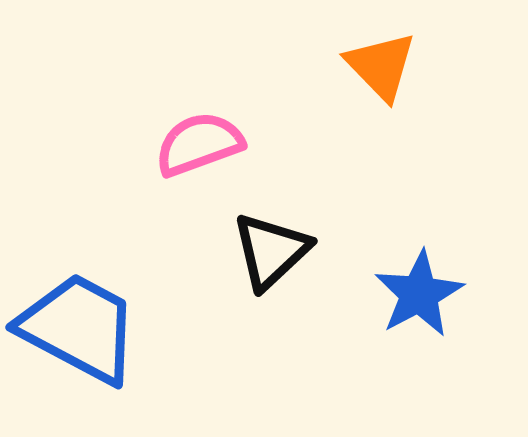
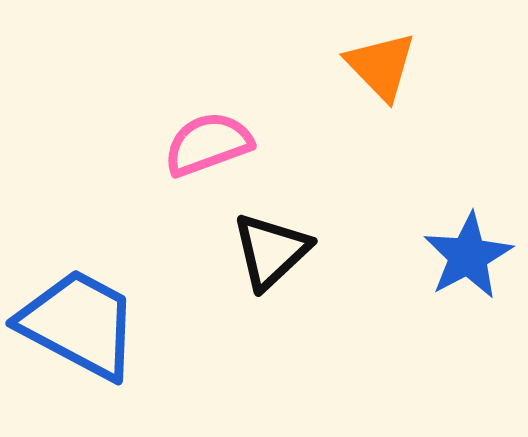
pink semicircle: moved 9 px right
blue star: moved 49 px right, 38 px up
blue trapezoid: moved 4 px up
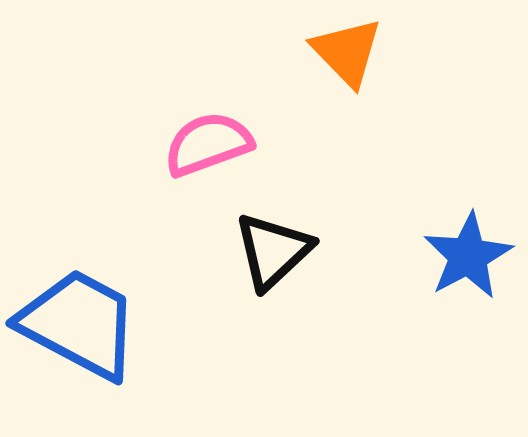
orange triangle: moved 34 px left, 14 px up
black triangle: moved 2 px right
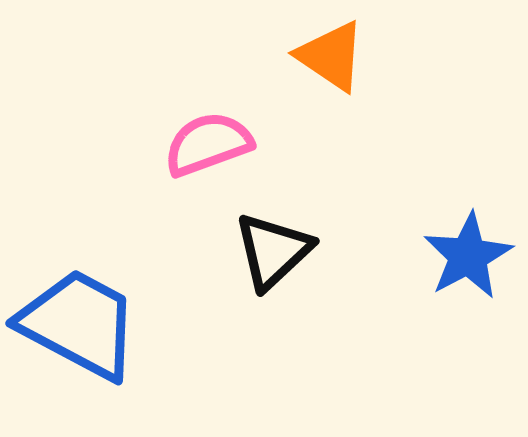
orange triangle: moved 16 px left, 4 px down; rotated 12 degrees counterclockwise
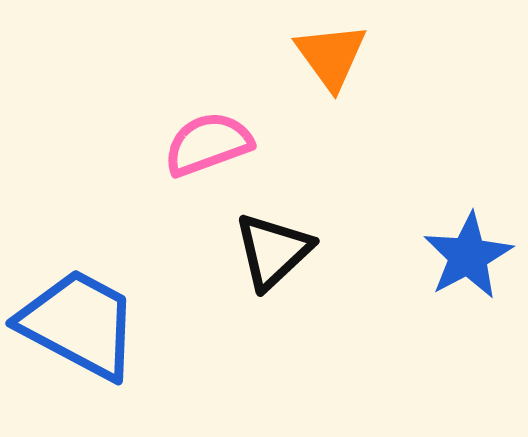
orange triangle: rotated 20 degrees clockwise
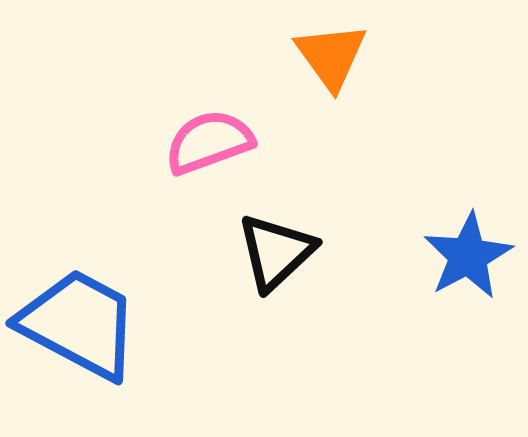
pink semicircle: moved 1 px right, 2 px up
black triangle: moved 3 px right, 1 px down
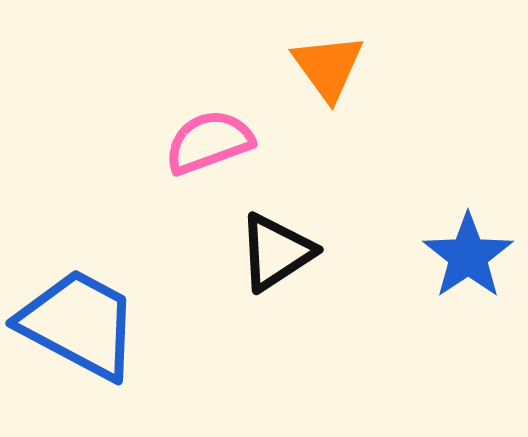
orange triangle: moved 3 px left, 11 px down
black triangle: rotated 10 degrees clockwise
blue star: rotated 6 degrees counterclockwise
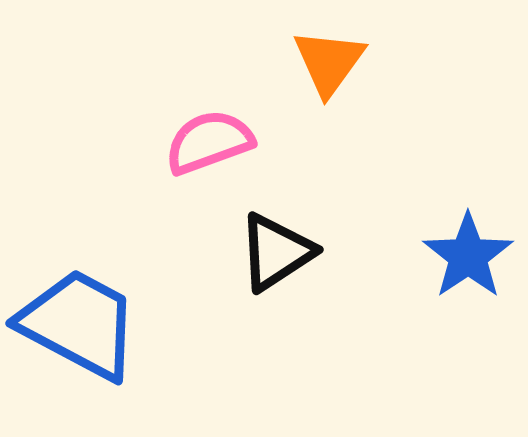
orange triangle: moved 1 px right, 5 px up; rotated 12 degrees clockwise
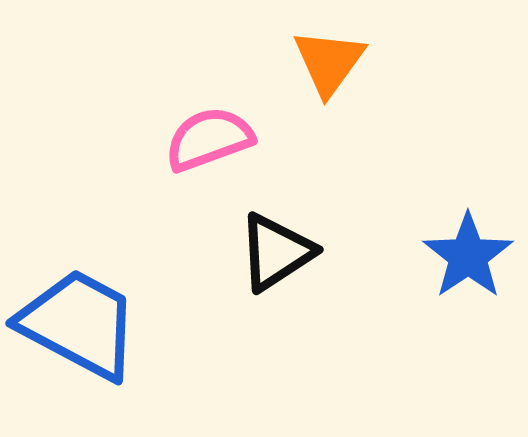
pink semicircle: moved 3 px up
